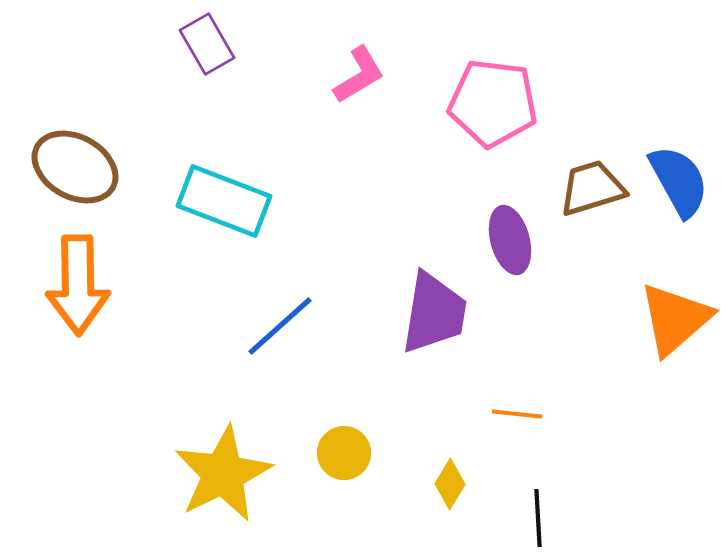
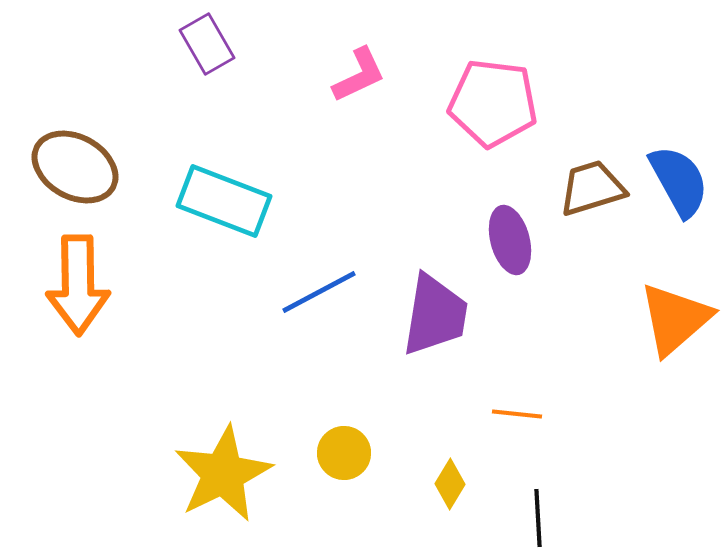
pink L-shape: rotated 6 degrees clockwise
purple trapezoid: moved 1 px right, 2 px down
blue line: moved 39 px right, 34 px up; rotated 14 degrees clockwise
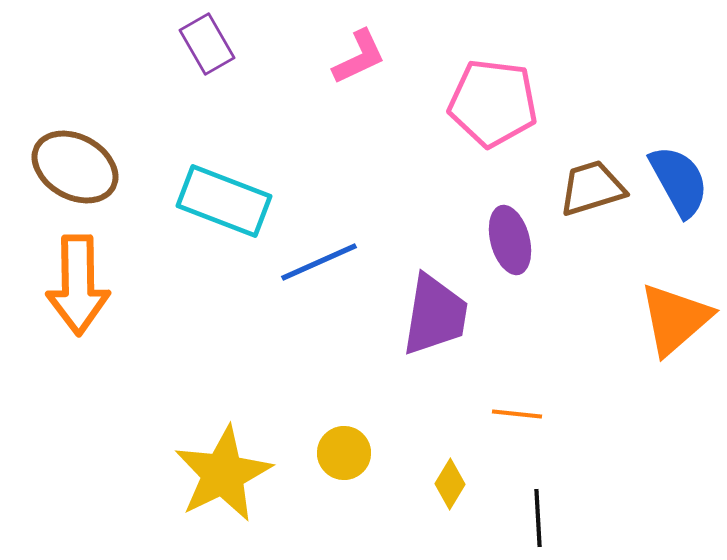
pink L-shape: moved 18 px up
blue line: moved 30 px up; rotated 4 degrees clockwise
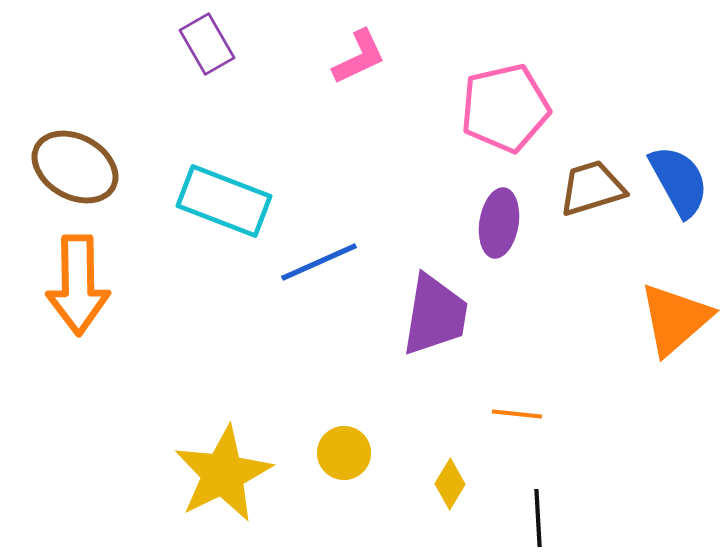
pink pentagon: moved 12 px right, 5 px down; rotated 20 degrees counterclockwise
purple ellipse: moved 11 px left, 17 px up; rotated 24 degrees clockwise
